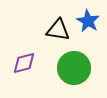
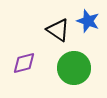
blue star: rotated 10 degrees counterclockwise
black triangle: rotated 25 degrees clockwise
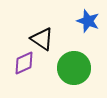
black triangle: moved 16 px left, 9 px down
purple diamond: rotated 10 degrees counterclockwise
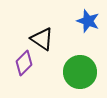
purple diamond: rotated 20 degrees counterclockwise
green circle: moved 6 px right, 4 px down
